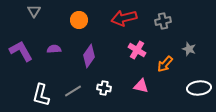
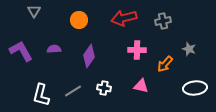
pink cross: rotated 30 degrees counterclockwise
white ellipse: moved 4 px left
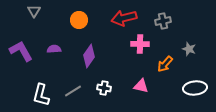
pink cross: moved 3 px right, 6 px up
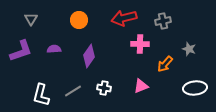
gray triangle: moved 3 px left, 8 px down
purple L-shape: rotated 100 degrees clockwise
pink triangle: rotated 35 degrees counterclockwise
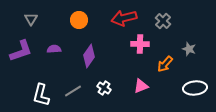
gray cross: rotated 35 degrees counterclockwise
white cross: rotated 24 degrees clockwise
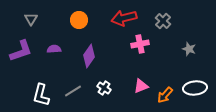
pink cross: rotated 12 degrees counterclockwise
orange arrow: moved 31 px down
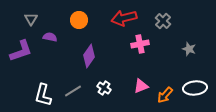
purple semicircle: moved 4 px left, 12 px up; rotated 16 degrees clockwise
white L-shape: moved 2 px right
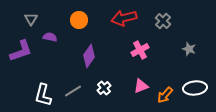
pink cross: moved 6 px down; rotated 18 degrees counterclockwise
white cross: rotated 16 degrees clockwise
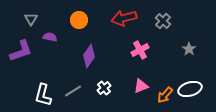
gray star: rotated 16 degrees clockwise
white ellipse: moved 5 px left, 1 px down; rotated 10 degrees counterclockwise
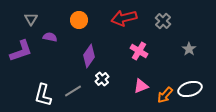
pink cross: moved 1 px left, 1 px down; rotated 30 degrees counterclockwise
white cross: moved 2 px left, 9 px up
